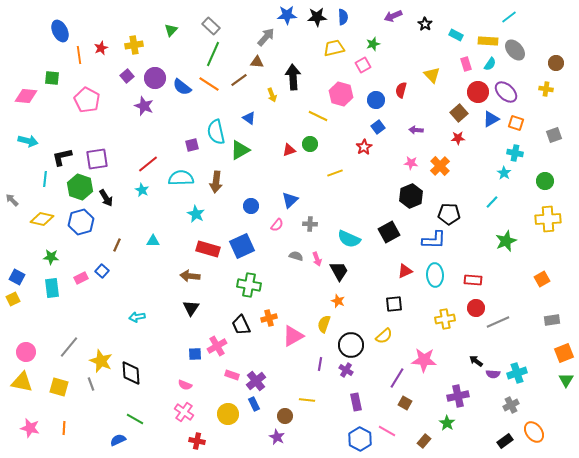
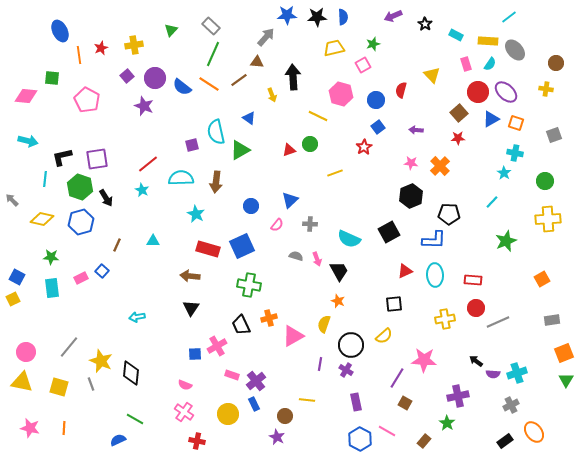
black diamond at (131, 373): rotated 10 degrees clockwise
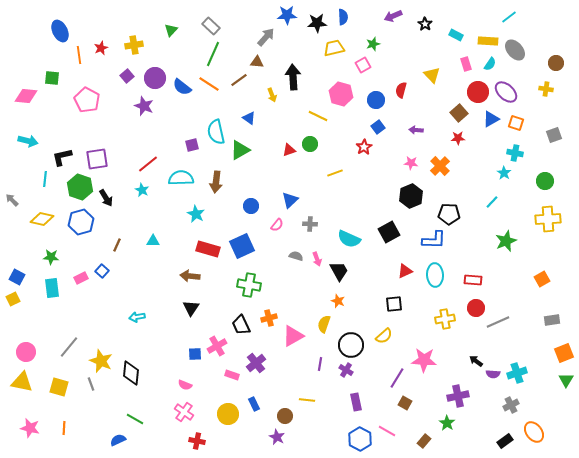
black star at (317, 17): moved 6 px down
purple cross at (256, 381): moved 18 px up
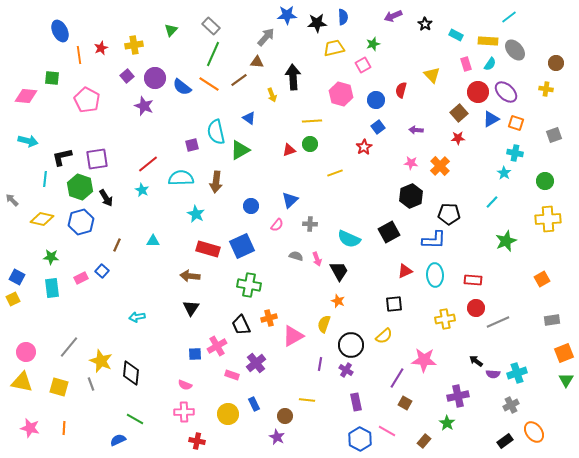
yellow line at (318, 116): moved 6 px left, 5 px down; rotated 30 degrees counterclockwise
pink cross at (184, 412): rotated 36 degrees counterclockwise
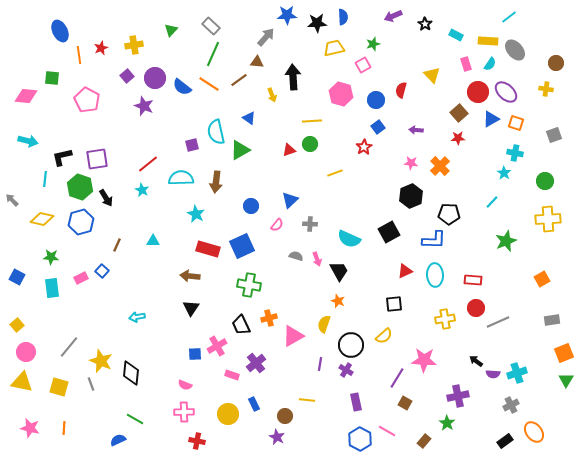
yellow square at (13, 299): moved 4 px right, 26 px down; rotated 16 degrees counterclockwise
